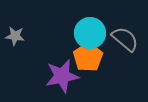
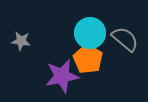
gray star: moved 6 px right, 5 px down
orange pentagon: moved 2 px down; rotated 8 degrees counterclockwise
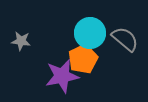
orange pentagon: moved 5 px left; rotated 16 degrees clockwise
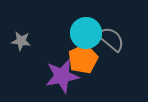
cyan circle: moved 4 px left
gray semicircle: moved 14 px left
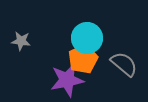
cyan circle: moved 1 px right, 5 px down
gray semicircle: moved 13 px right, 25 px down
purple star: moved 5 px right, 4 px down
